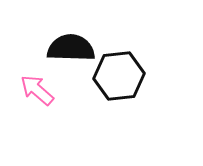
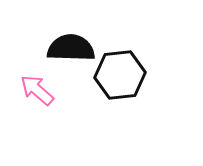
black hexagon: moved 1 px right, 1 px up
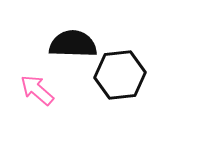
black semicircle: moved 2 px right, 4 px up
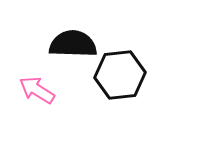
pink arrow: rotated 9 degrees counterclockwise
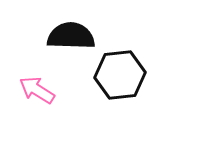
black semicircle: moved 2 px left, 8 px up
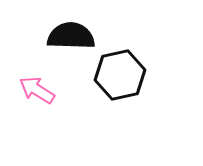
black hexagon: rotated 6 degrees counterclockwise
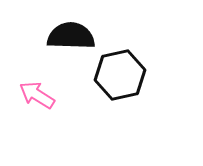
pink arrow: moved 5 px down
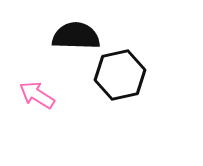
black semicircle: moved 5 px right
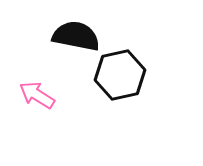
black semicircle: rotated 9 degrees clockwise
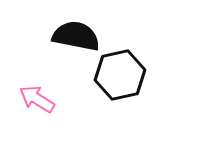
pink arrow: moved 4 px down
